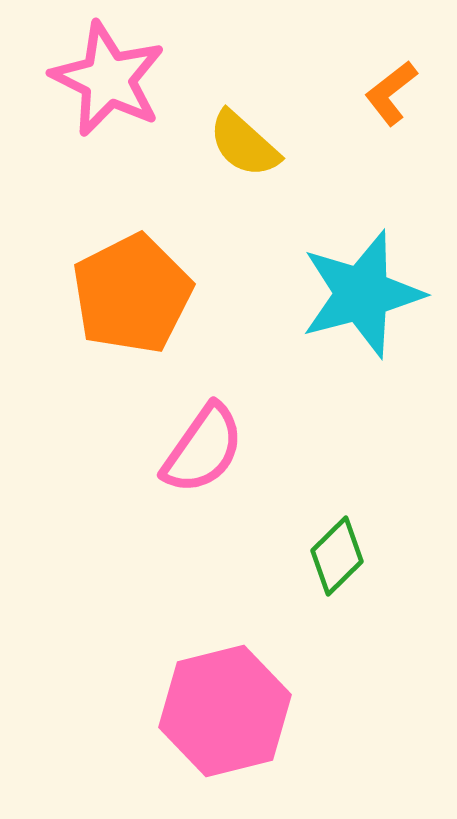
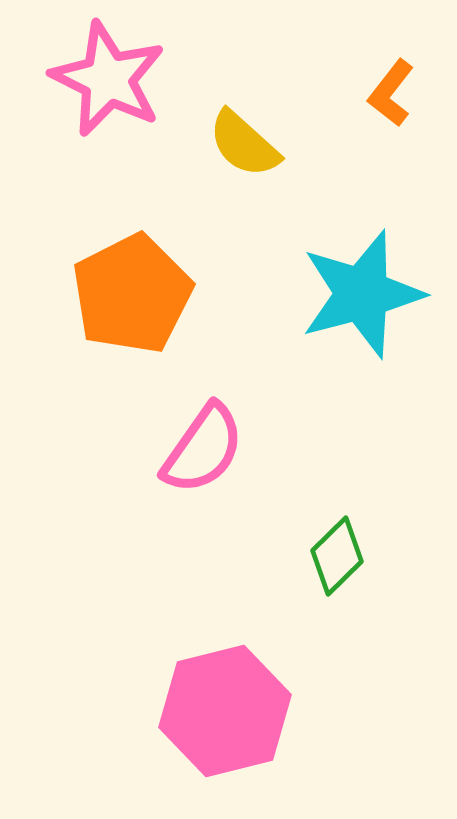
orange L-shape: rotated 14 degrees counterclockwise
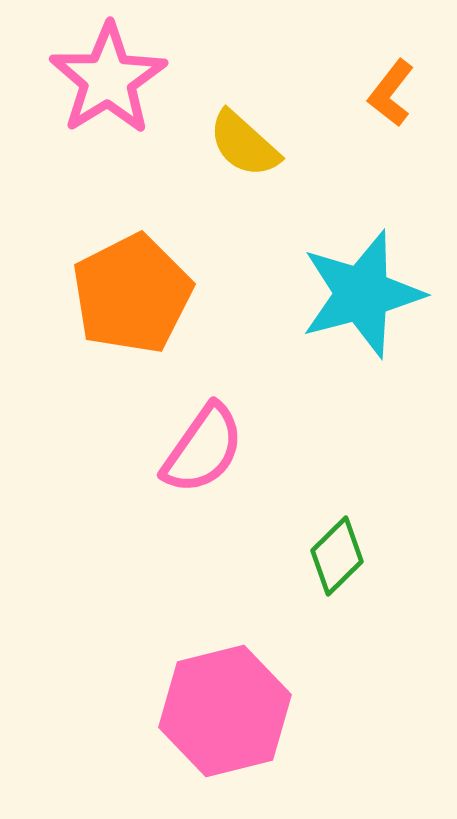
pink star: rotated 14 degrees clockwise
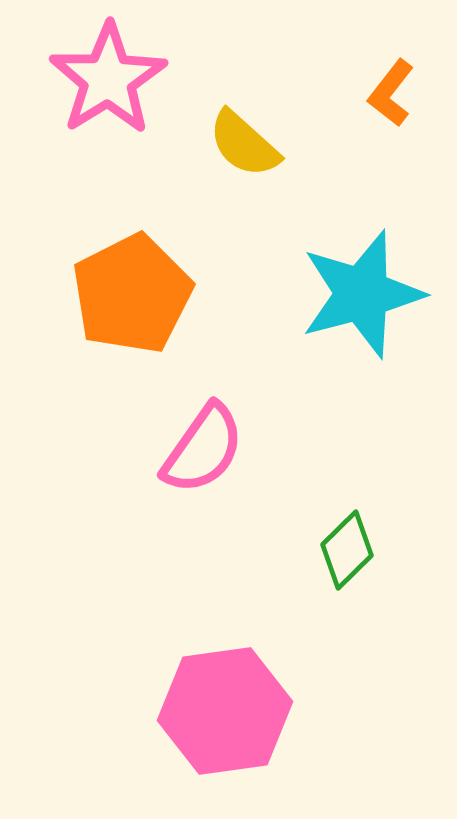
green diamond: moved 10 px right, 6 px up
pink hexagon: rotated 6 degrees clockwise
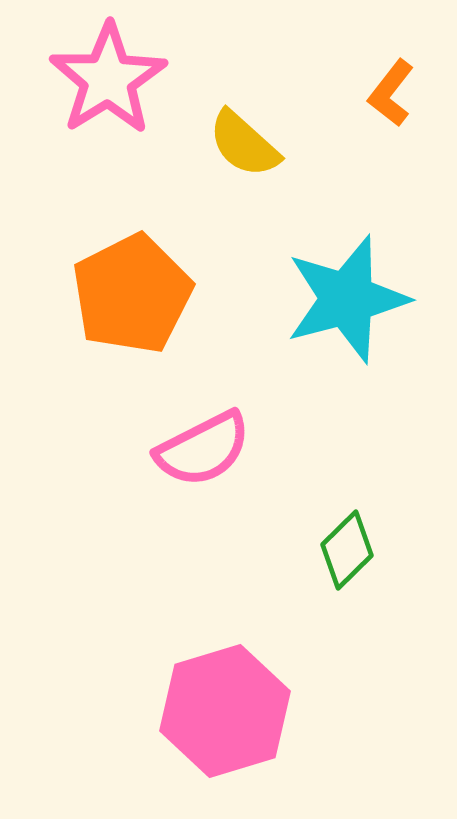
cyan star: moved 15 px left, 5 px down
pink semicircle: rotated 28 degrees clockwise
pink hexagon: rotated 9 degrees counterclockwise
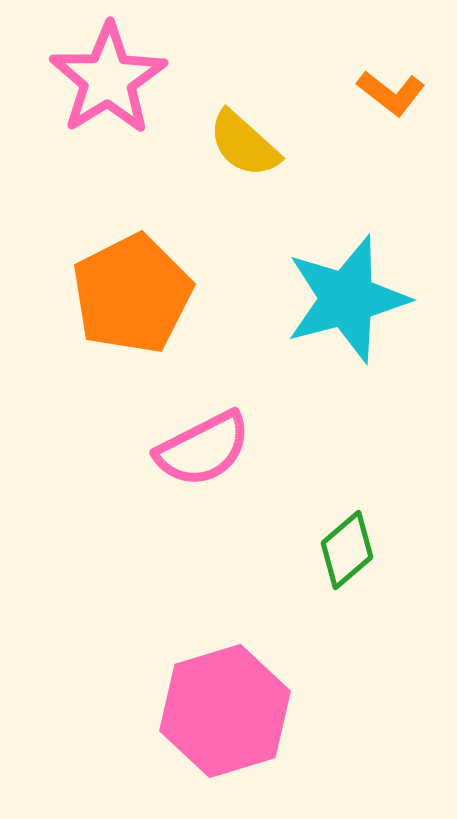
orange L-shape: rotated 90 degrees counterclockwise
green diamond: rotated 4 degrees clockwise
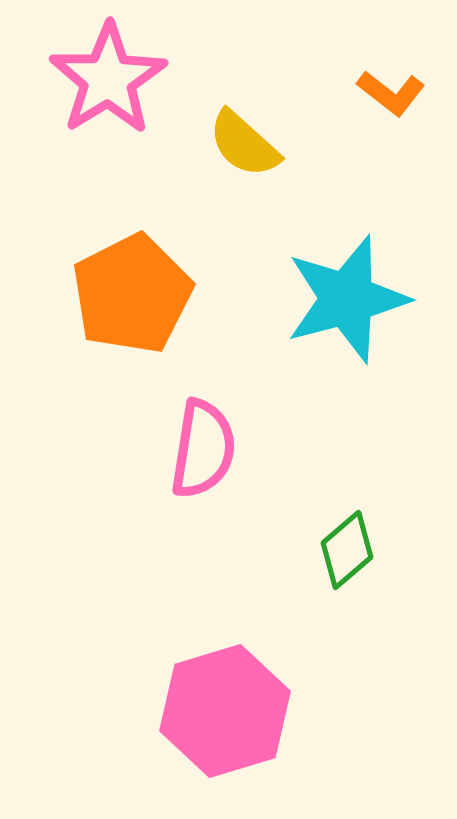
pink semicircle: rotated 54 degrees counterclockwise
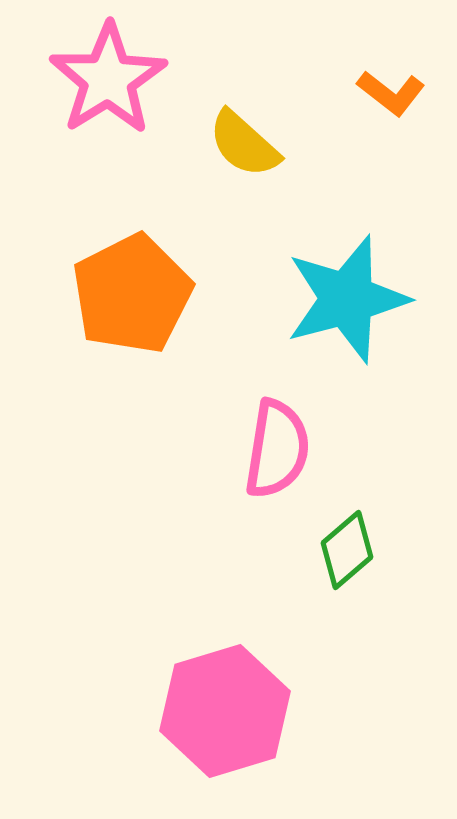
pink semicircle: moved 74 px right
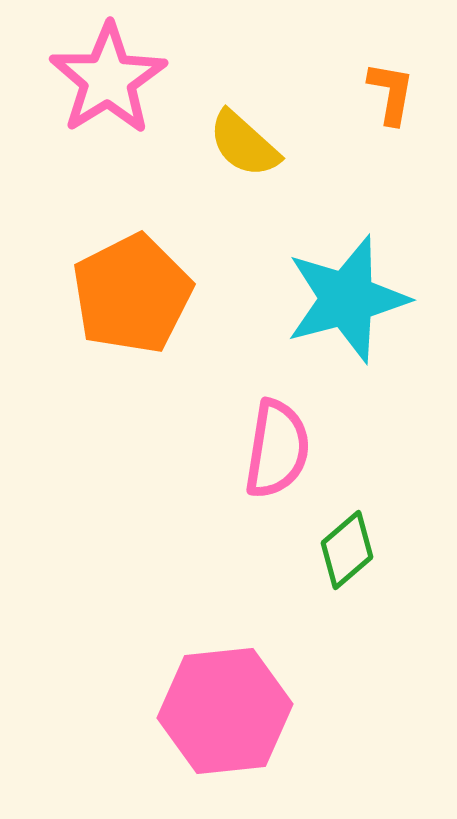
orange L-shape: rotated 118 degrees counterclockwise
pink hexagon: rotated 11 degrees clockwise
